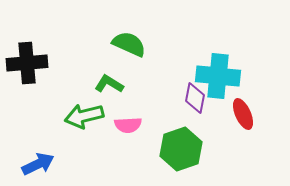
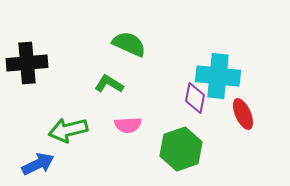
green arrow: moved 16 px left, 14 px down
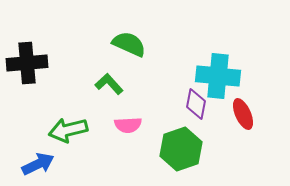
green L-shape: rotated 16 degrees clockwise
purple diamond: moved 1 px right, 6 px down
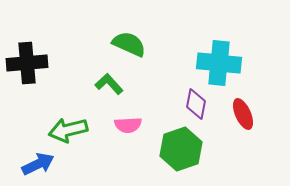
cyan cross: moved 1 px right, 13 px up
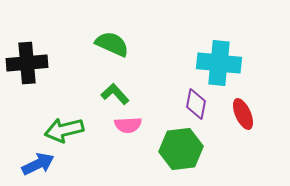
green semicircle: moved 17 px left
green L-shape: moved 6 px right, 10 px down
green arrow: moved 4 px left
green hexagon: rotated 12 degrees clockwise
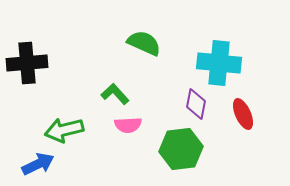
green semicircle: moved 32 px right, 1 px up
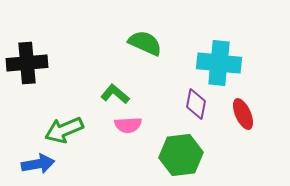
green semicircle: moved 1 px right
green L-shape: rotated 8 degrees counterclockwise
green arrow: rotated 9 degrees counterclockwise
green hexagon: moved 6 px down
blue arrow: rotated 16 degrees clockwise
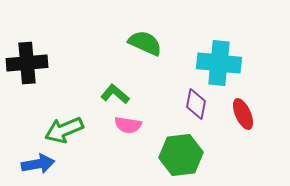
pink semicircle: rotated 12 degrees clockwise
